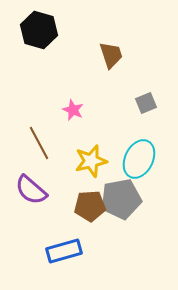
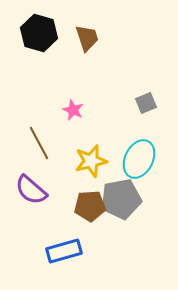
black hexagon: moved 3 px down
brown trapezoid: moved 24 px left, 17 px up
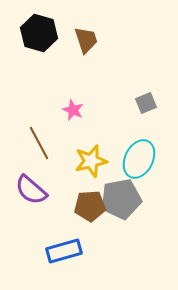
brown trapezoid: moved 1 px left, 2 px down
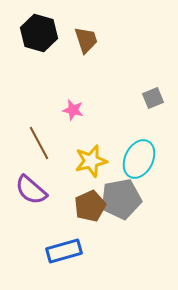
gray square: moved 7 px right, 5 px up
pink star: rotated 10 degrees counterclockwise
brown pentagon: rotated 20 degrees counterclockwise
